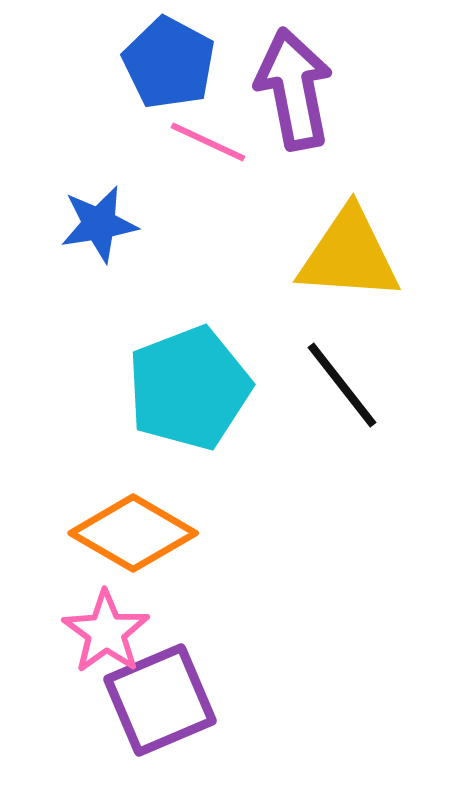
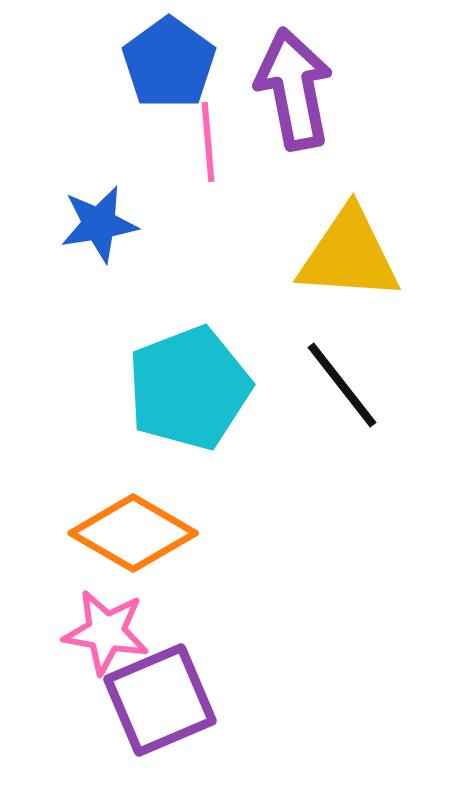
blue pentagon: rotated 8 degrees clockwise
pink line: rotated 60 degrees clockwise
pink star: rotated 26 degrees counterclockwise
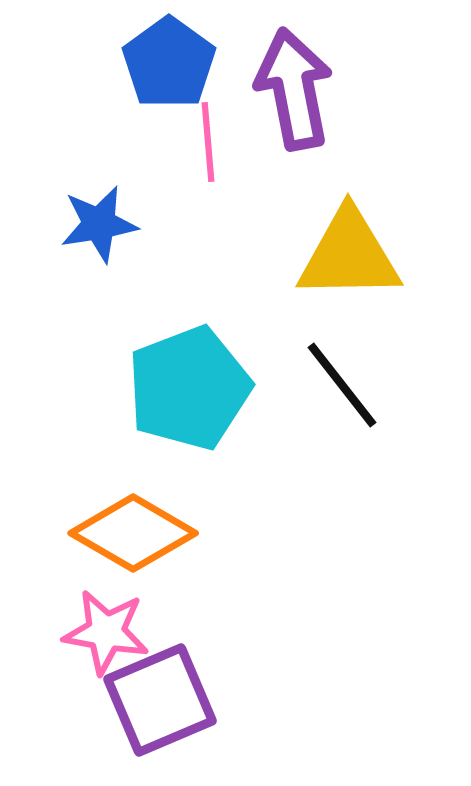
yellow triangle: rotated 5 degrees counterclockwise
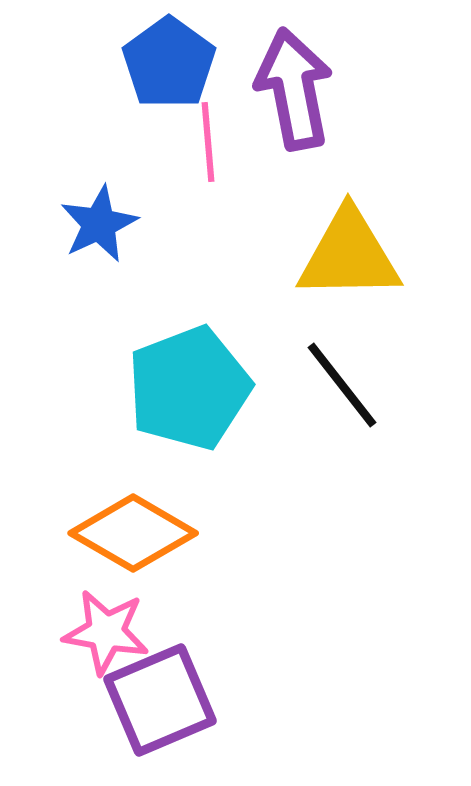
blue star: rotated 16 degrees counterclockwise
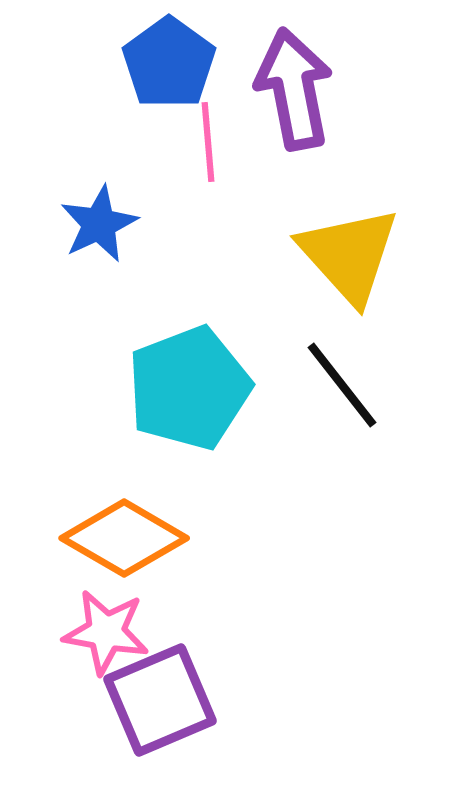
yellow triangle: rotated 49 degrees clockwise
orange diamond: moved 9 px left, 5 px down
